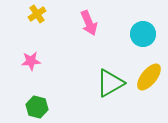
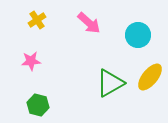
yellow cross: moved 6 px down
pink arrow: rotated 25 degrees counterclockwise
cyan circle: moved 5 px left, 1 px down
yellow ellipse: moved 1 px right
green hexagon: moved 1 px right, 2 px up
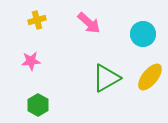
yellow cross: rotated 18 degrees clockwise
cyan circle: moved 5 px right, 1 px up
green triangle: moved 4 px left, 5 px up
green hexagon: rotated 15 degrees clockwise
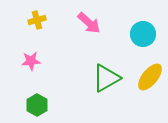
green hexagon: moved 1 px left
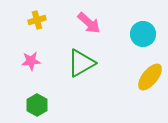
green triangle: moved 25 px left, 15 px up
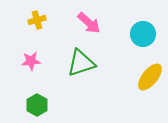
green triangle: rotated 12 degrees clockwise
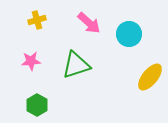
cyan circle: moved 14 px left
green triangle: moved 5 px left, 2 px down
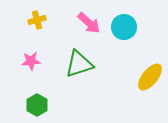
cyan circle: moved 5 px left, 7 px up
green triangle: moved 3 px right, 1 px up
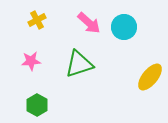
yellow cross: rotated 12 degrees counterclockwise
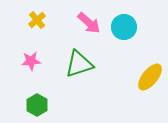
yellow cross: rotated 12 degrees counterclockwise
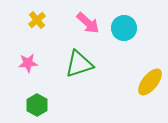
pink arrow: moved 1 px left
cyan circle: moved 1 px down
pink star: moved 3 px left, 2 px down
yellow ellipse: moved 5 px down
